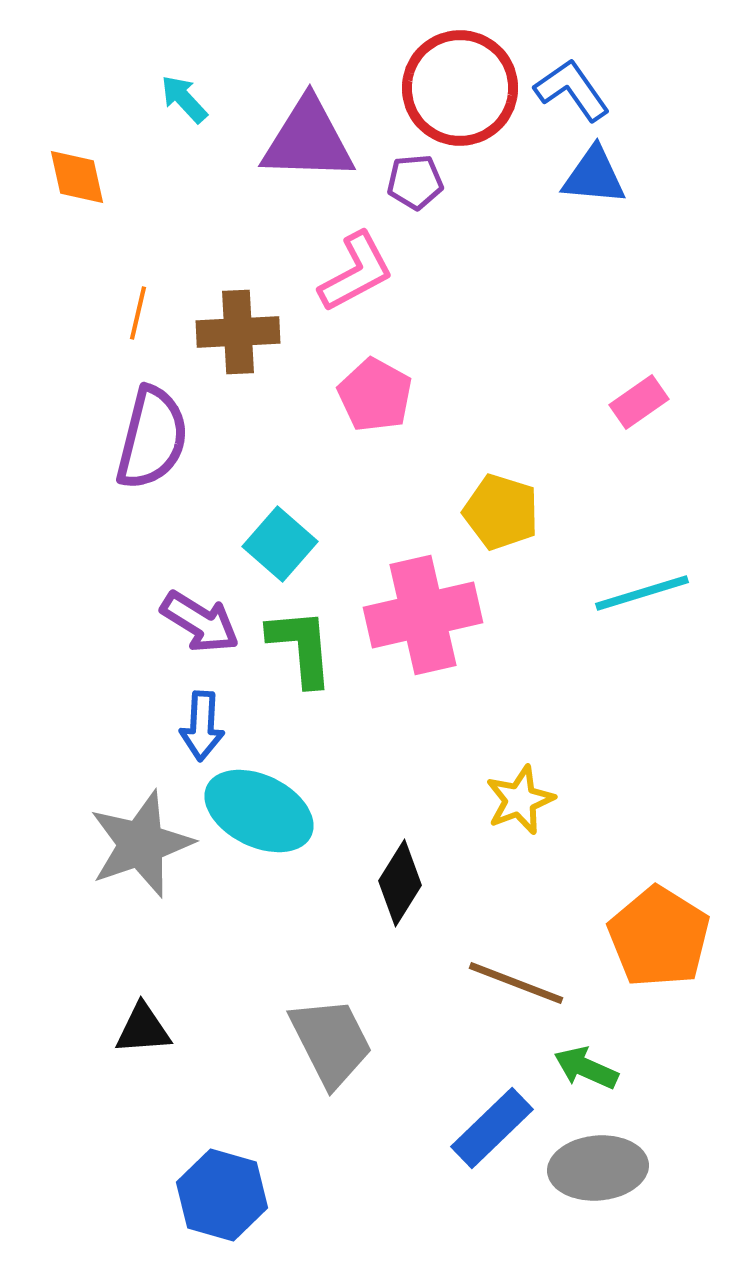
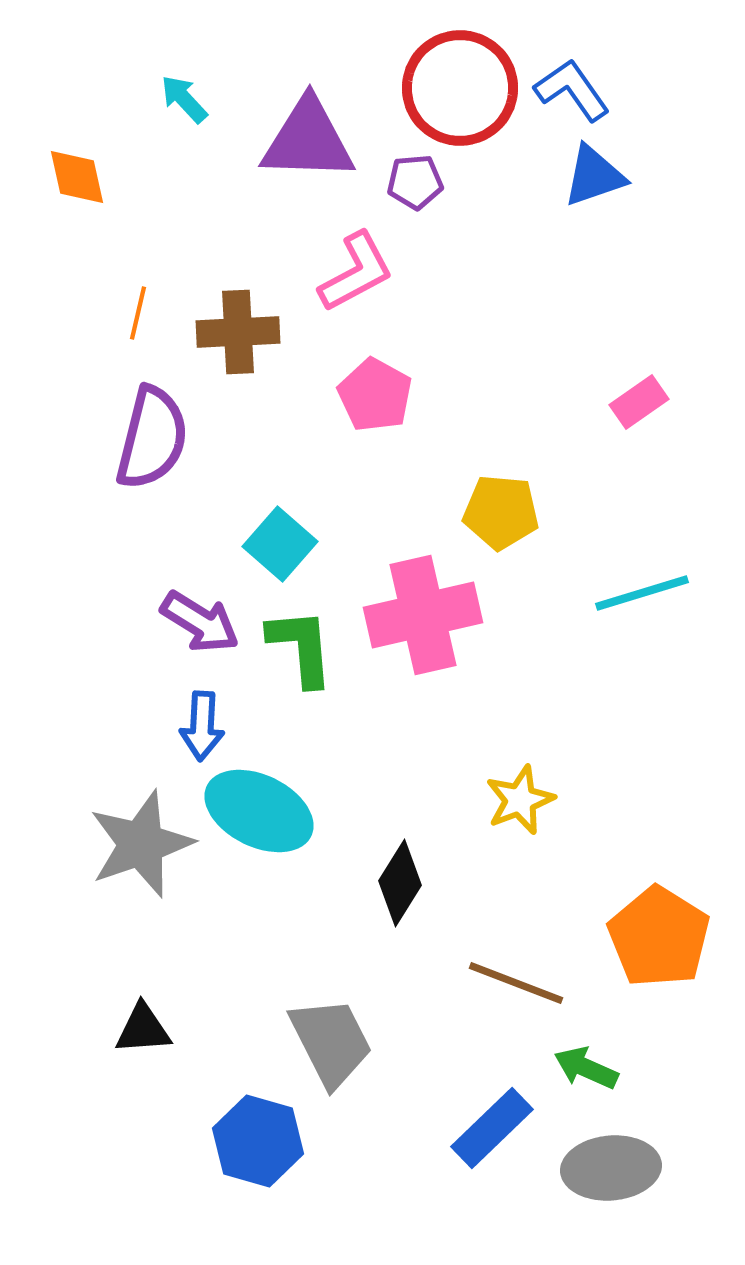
blue triangle: rotated 24 degrees counterclockwise
yellow pentagon: rotated 12 degrees counterclockwise
gray ellipse: moved 13 px right
blue hexagon: moved 36 px right, 54 px up
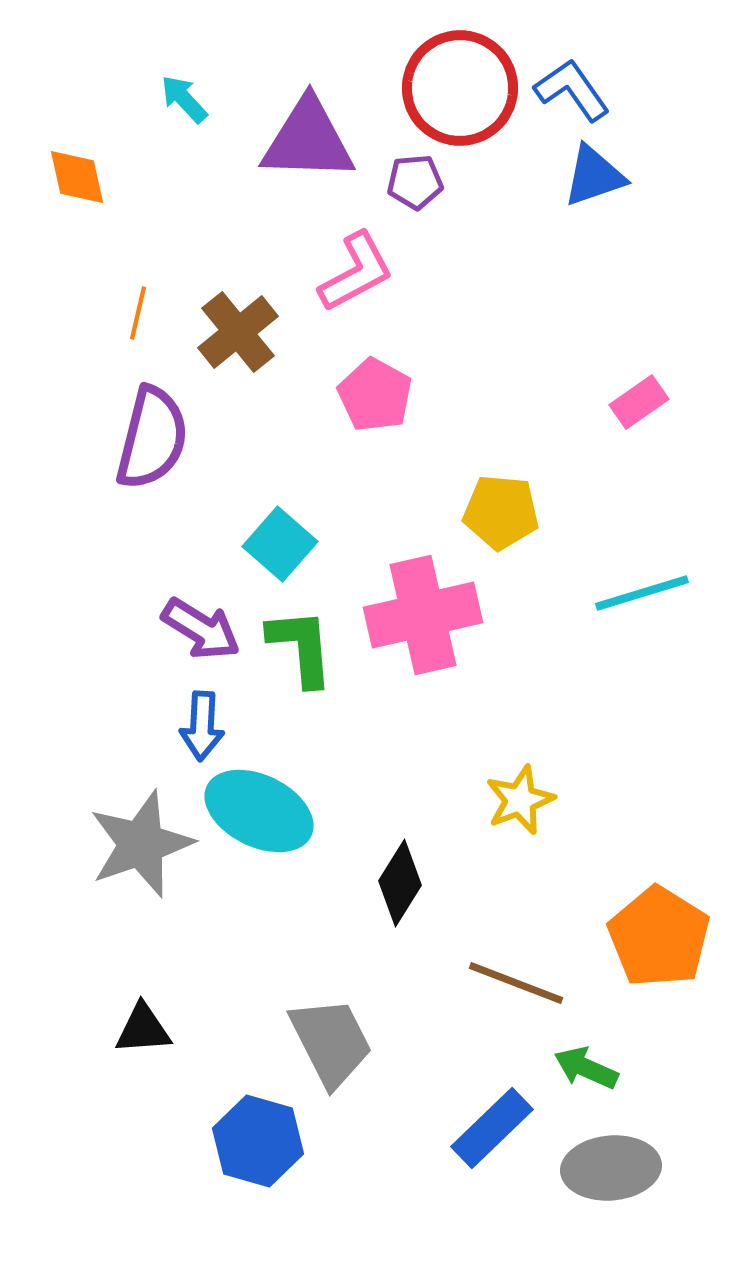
brown cross: rotated 36 degrees counterclockwise
purple arrow: moved 1 px right, 7 px down
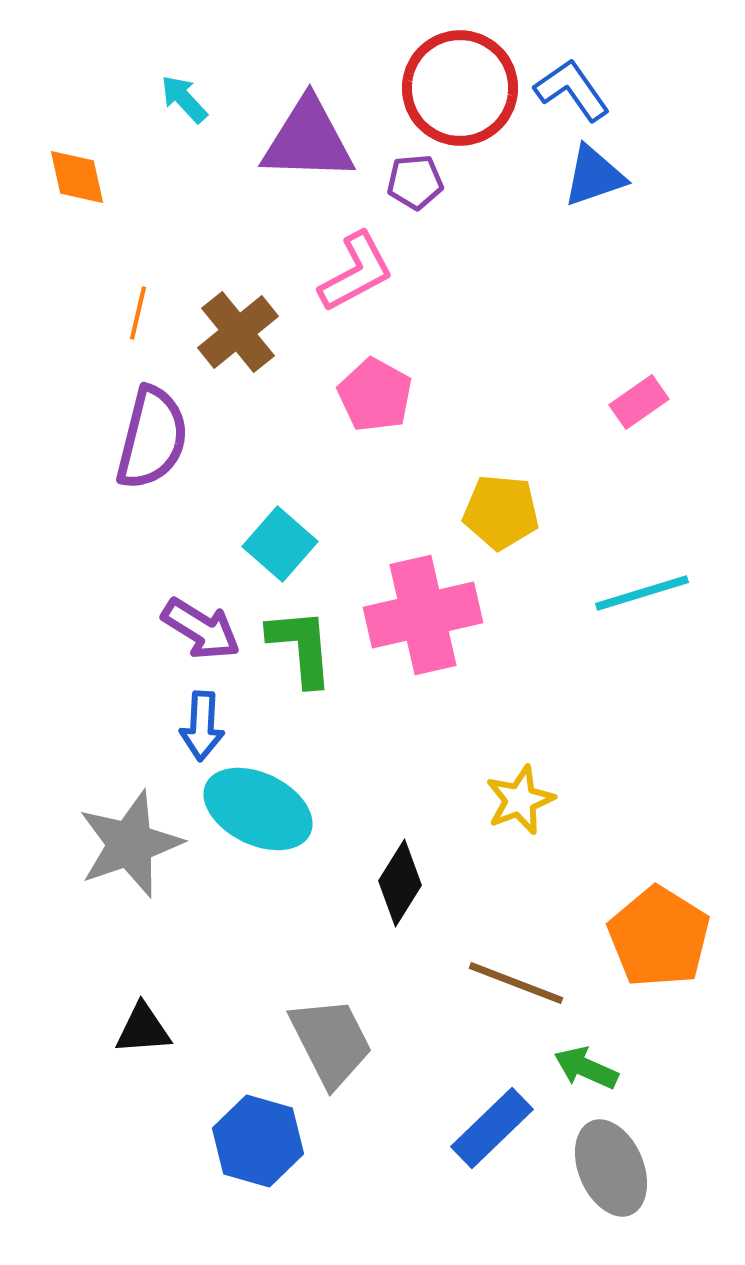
cyan ellipse: moved 1 px left, 2 px up
gray star: moved 11 px left
gray ellipse: rotated 72 degrees clockwise
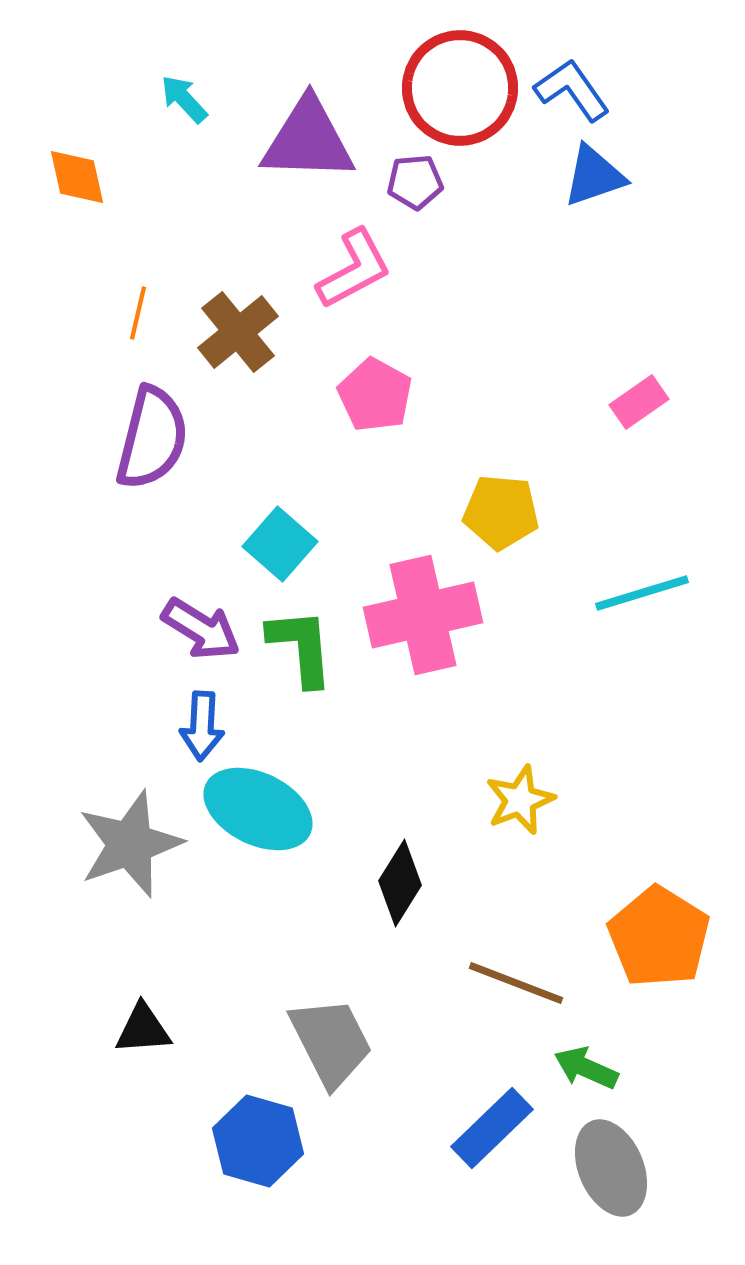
pink L-shape: moved 2 px left, 3 px up
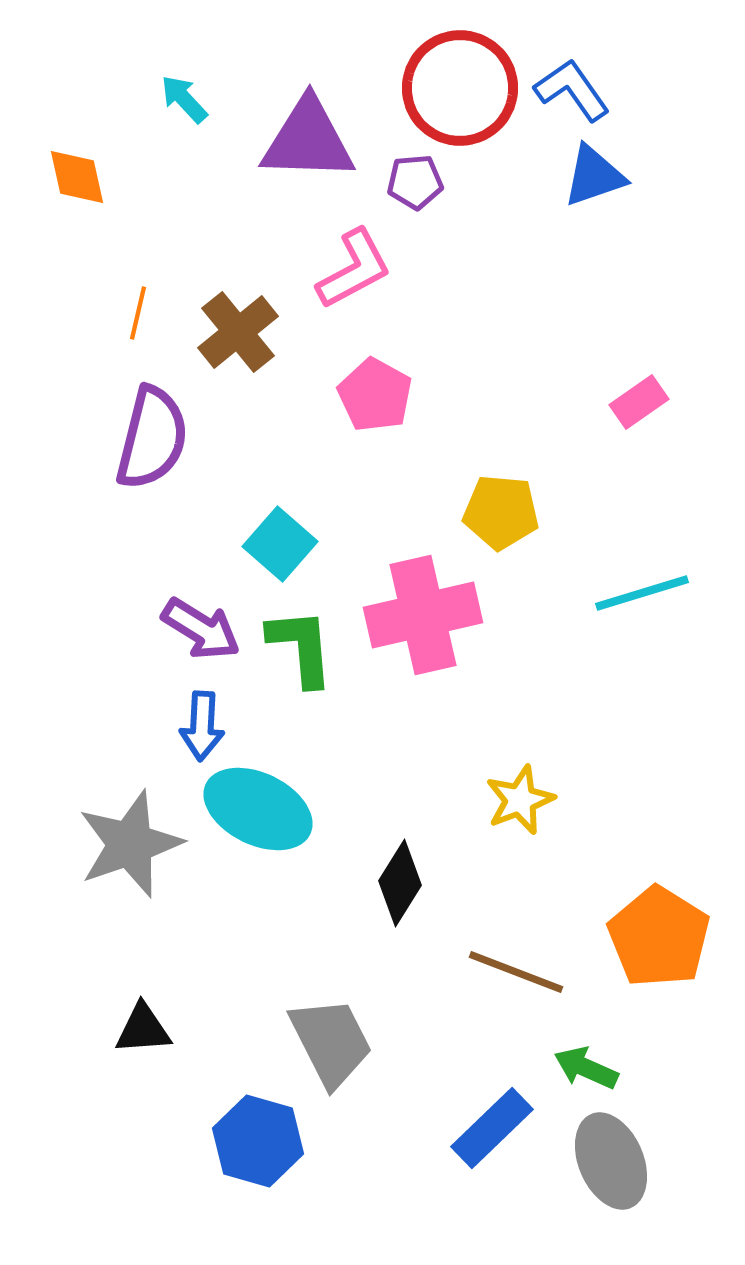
brown line: moved 11 px up
gray ellipse: moved 7 px up
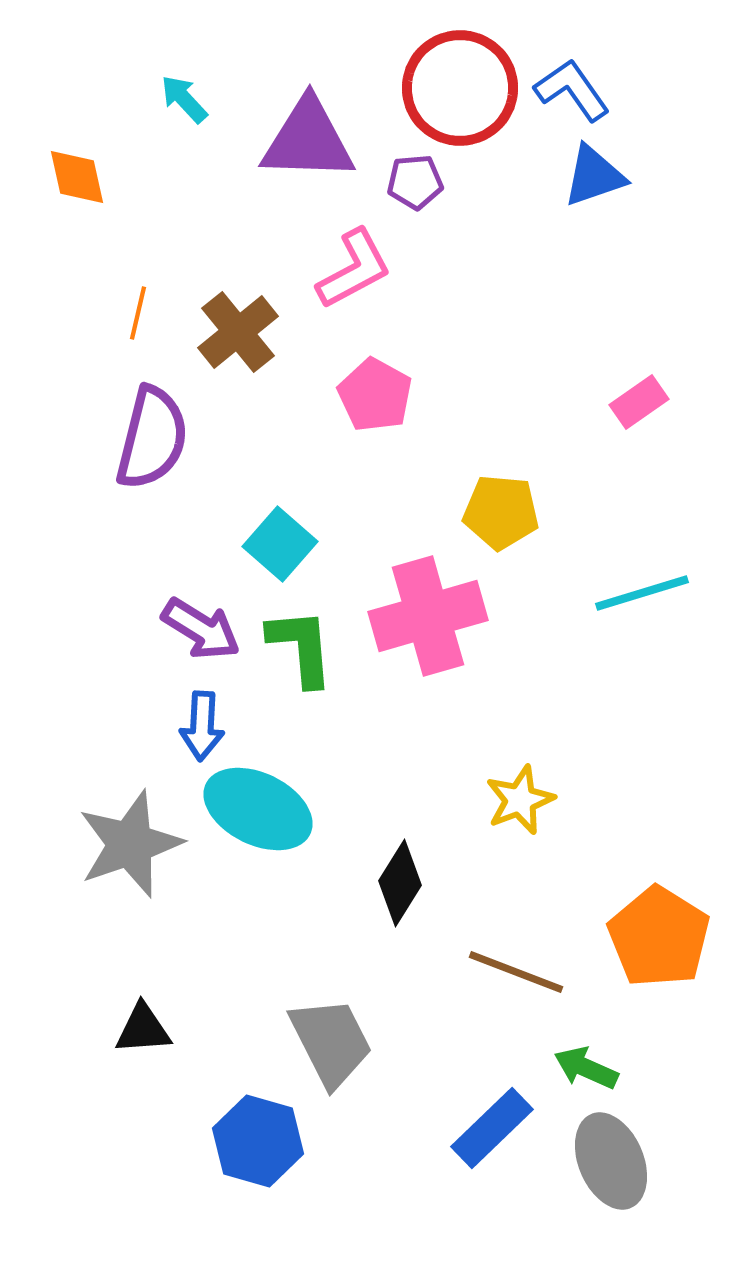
pink cross: moved 5 px right, 1 px down; rotated 3 degrees counterclockwise
